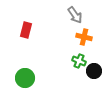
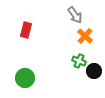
orange cross: moved 1 px right, 1 px up; rotated 28 degrees clockwise
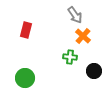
orange cross: moved 2 px left
green cross: moved 9 px left, 4 px up; rotated 16 degrees counterclockwise
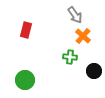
green circle: moved 2 px down
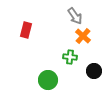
gray arrow: moved 1 px down
green circle: moved 23 px right
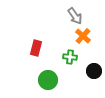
red rectangle: moved 10 px right, 18 px down
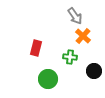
green circle: moved 1 px up
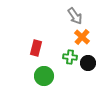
orange cross: moved 1 px left, 1 px down
black circle: moved 6 px left, 8 px up
green circle: moved 4 px left, 3 px up
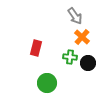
green circle: moved 3 px right, 7 px down
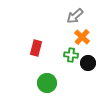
gray arrow: rotated 84 degrees clockwise
green cross: moved 1 px right, 2 px up
